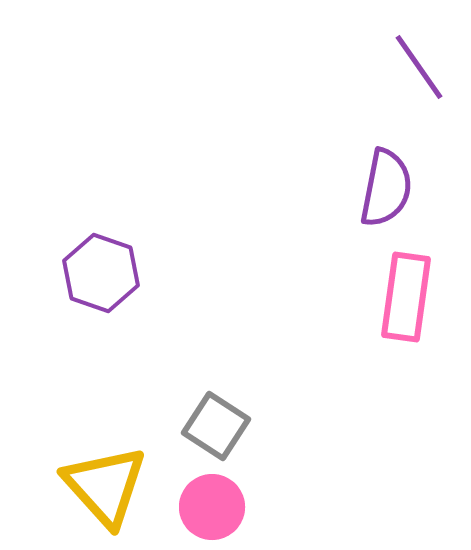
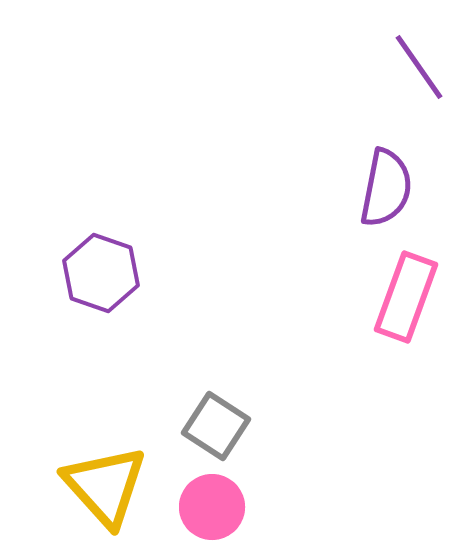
pink rectangle: rotated 12 degrees clockwise
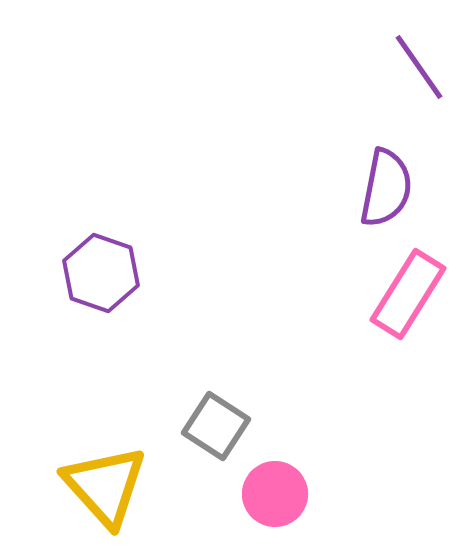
pink rectangle: moved 2 px right, 3 px up; rotated 12 degrees clockwise
pink circle: moved 63 px right, 13 px up
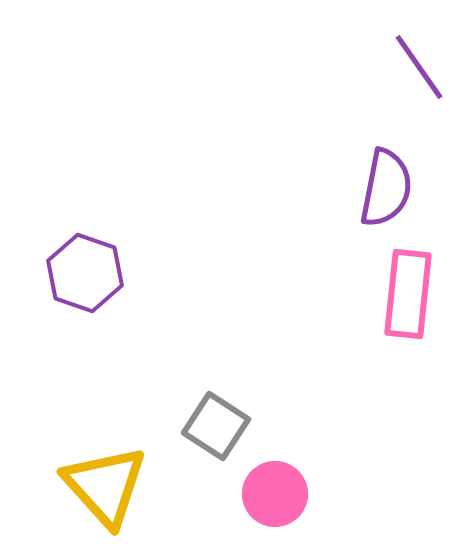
purple hexagon: moved 16 px left
pink rectangle: rotated 26 degrees counterclockwise
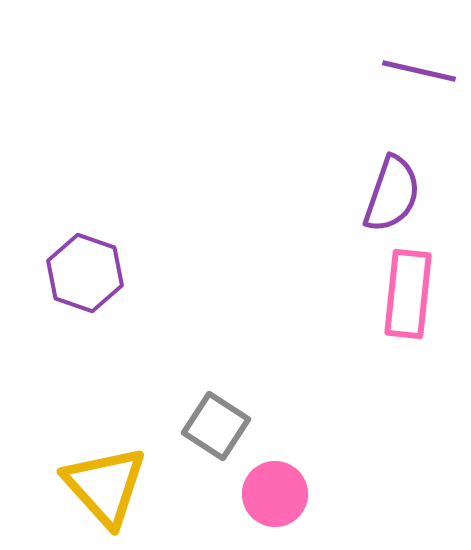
purple line: moved 4 px down; rotated 42 degrees counterclockwise
purple semicircle: moved 6 px right, 6 px down; rotated 8 degrees clockwise
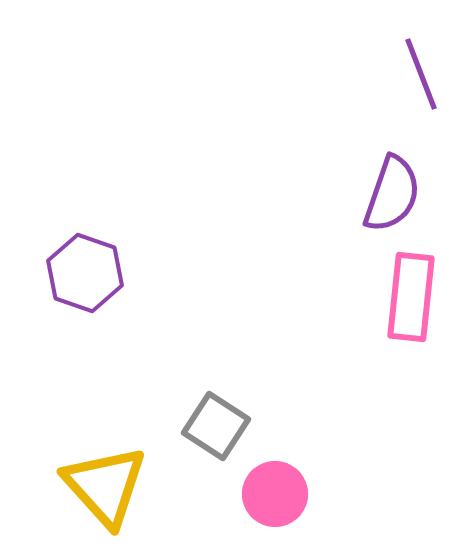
purple line: moved 2 px right, 3 px down; rotated 56 degrees clockwise
pink rectangle: moved 3 px right, 3 px down
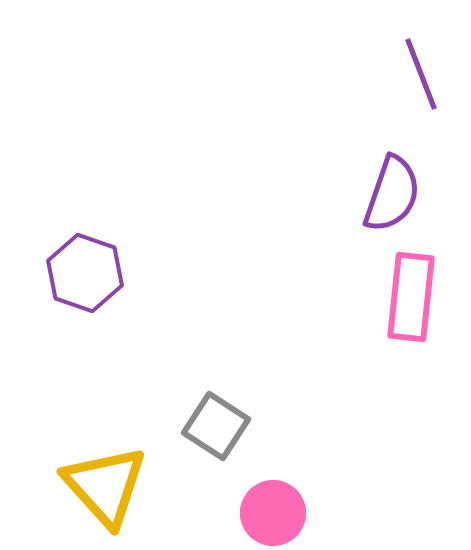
pink circle: moved 2 px left, 19 px down
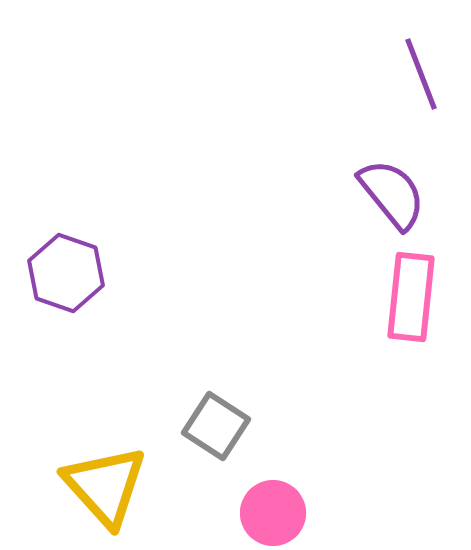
purple semicircle: rotated 58 degrees counterclockwise
purple hexagon: moved 19 px left
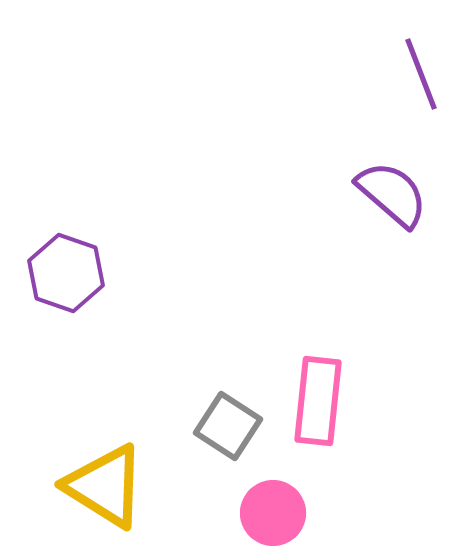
purple semicircle: rotated 10 degrees counterclockwise
pink rectangle: moved 93 px left, 104 px down
gray square: moved 12 px right
yellow triangle: rotated 16 degrees counterclockwise
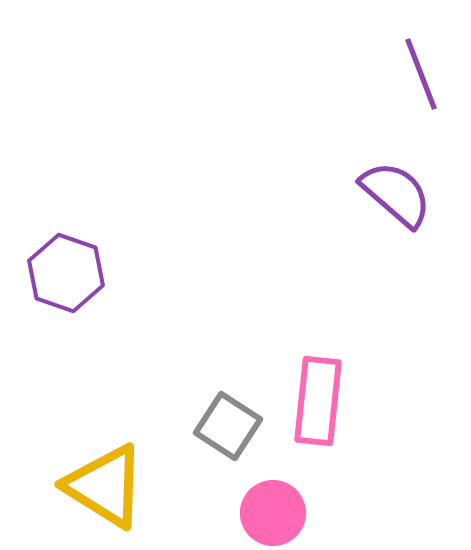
purple semicircle: moved 4 px right
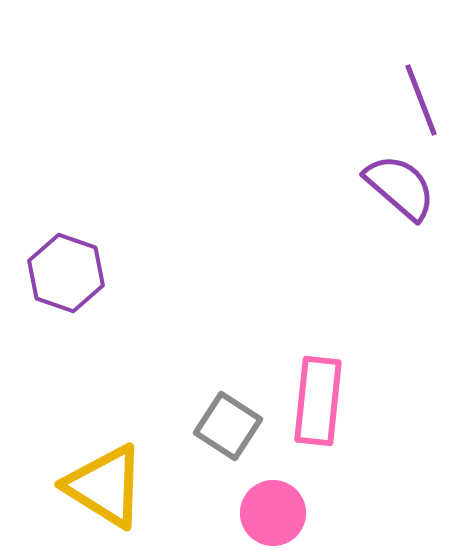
purple line: moved 26 px down
purple semicircle: moved 4 px right, 7 px up
